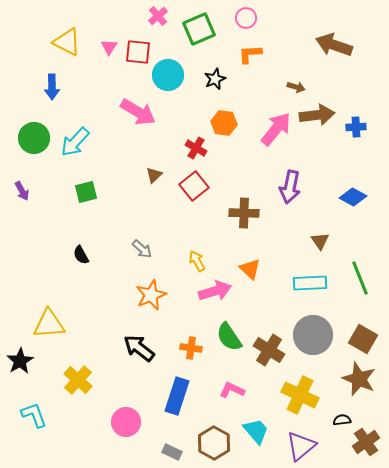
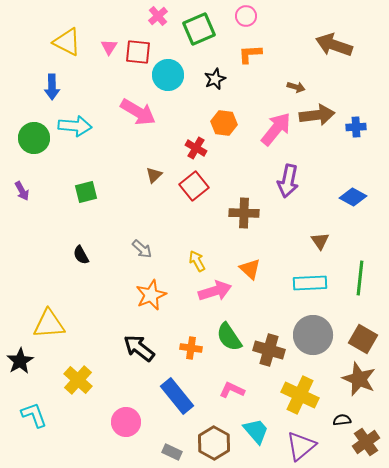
pink circle at (246, 18): moved 2 px up
cyan arrow at (75, 142): moved 16 px up; rotated 128 degrees counterclockwise
purple arrow at (290, 187): moved 2 px left, 6 px up
green line at (360, 278): rotated 28 degrees clockwise
brown cross at (269, 350): rotated 16 degrees counterclockwise
blue rectangle at (177, 396): rotated 57 degrees counterclockwise
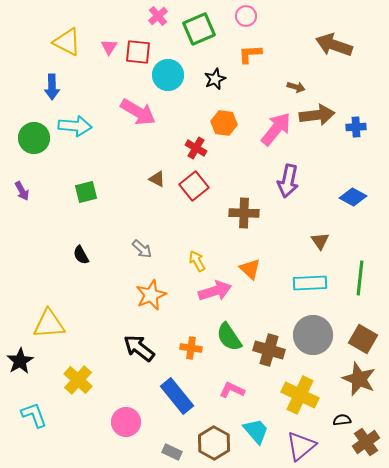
brown triangle at (154, 175): moved 3 px right, 4 px down; rotated 48 degrees counterclockwise
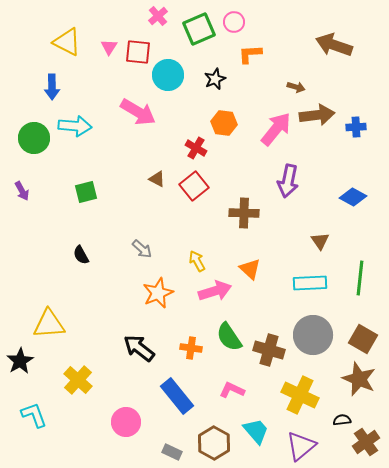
pink circle at (246, 16): moved 12 px left, 6 px down
orange star at (151, 295): moved 7 px right, 2 px up
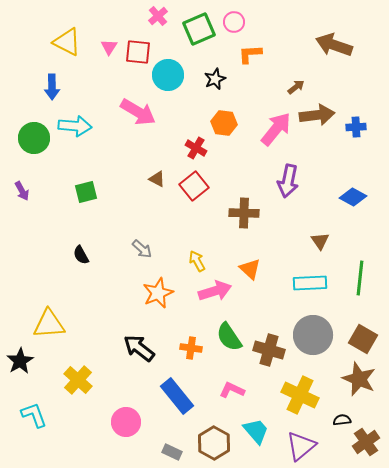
brown arrow at (296, 87): rotated 54 degrees counterclockwise
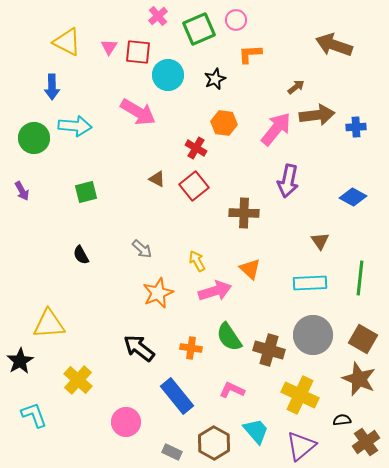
pink circle at (234, 22): moved 2 px right, 2 px up
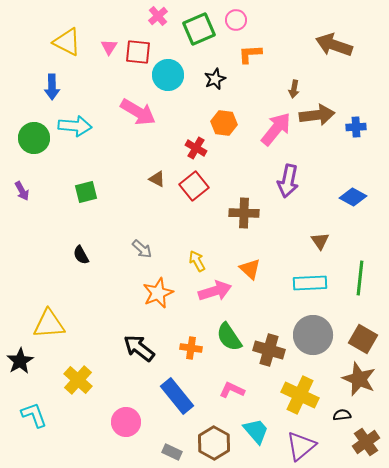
brown arrow at (296, 87): moved 2 px left, 2 px down; rotated 138 degrees clockwise
black semicircle at (342, 420): moved 5 px up
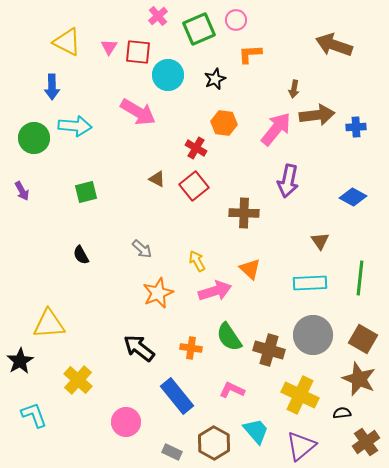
black semicircle at (342, 415): moved 2 px up
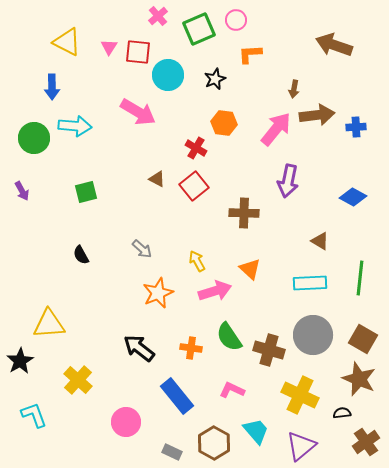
brown triangle at (320, 241): rotated 24 degrees counterclockwise
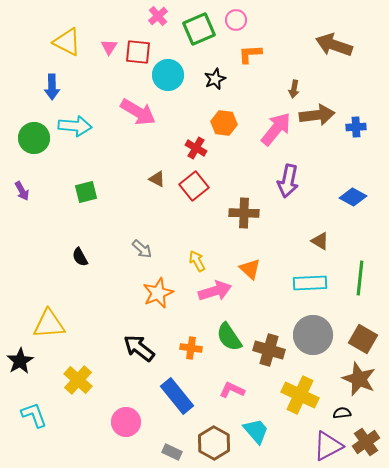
black semicircle at (81, 255): moved 1 px left, 2 px down
purple triangle at (301, 446): moved 27 px right; rotated 12 degrees clockwise
